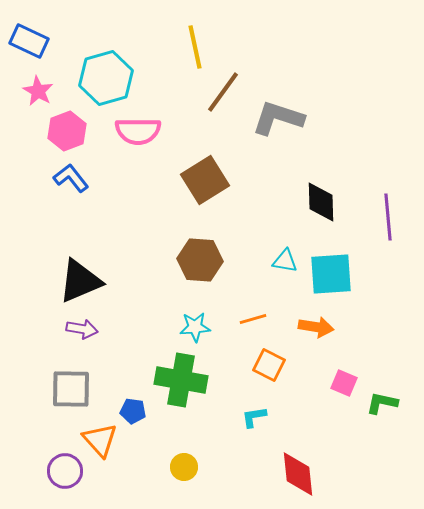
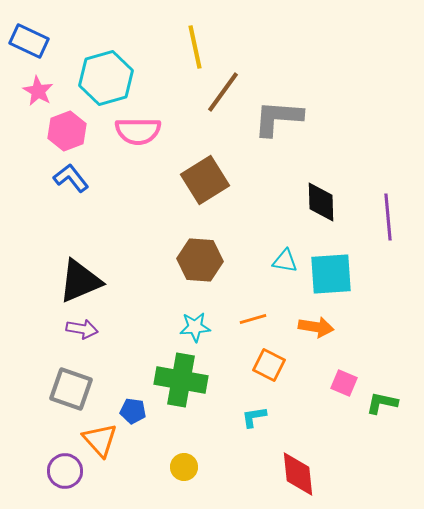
gray L-shape: rotated 14 degrees counterclockwise
gray square: rotated 18 degrees clockwise
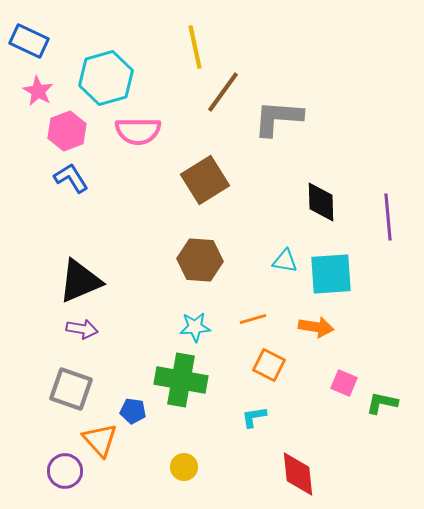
blue L-shape: rotated 6 degrees clockwise
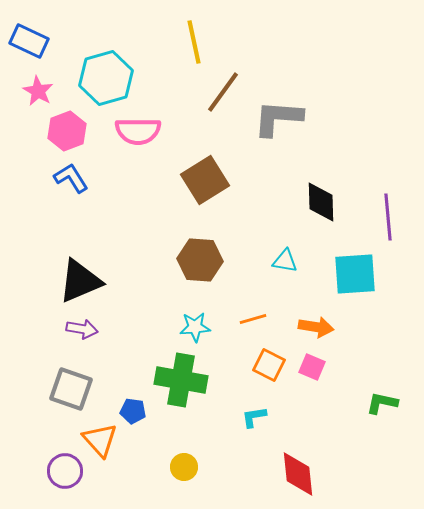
yellow line: moved 1 px left, 5 px up
cyan square: moved 24 px right
pink square: moved 32 px left, 16 px up
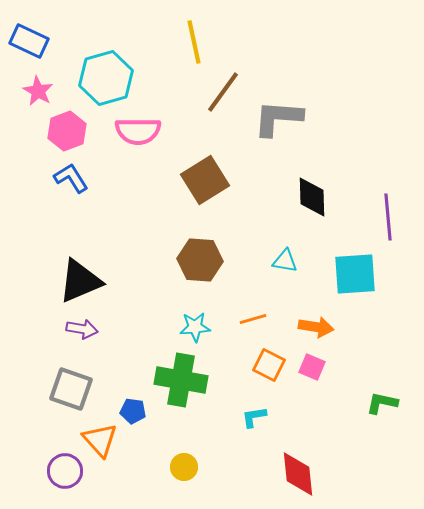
black diamond: moved 9 px left, 5 px up
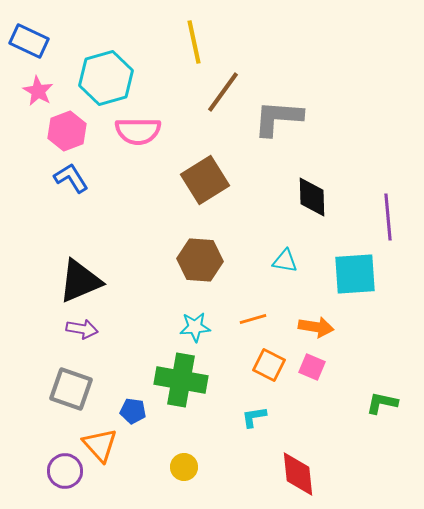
orange triangle: moved 5 px down
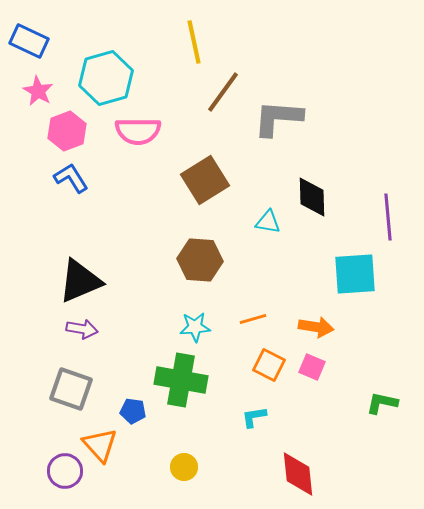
cyan triangle: moved 17 px left, 39 px up
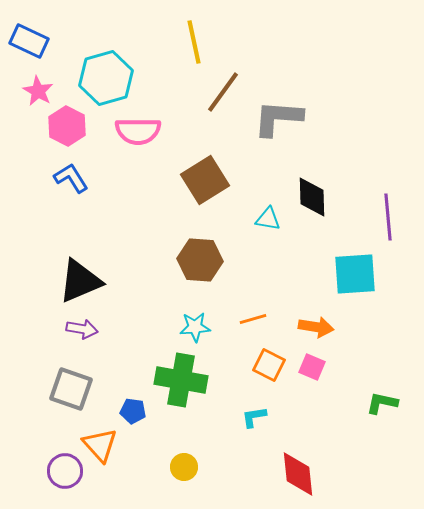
pink hexagon: moved 5 px up; rotated 12 degrees counterclockwise
cyan triangle: moved 3 px up
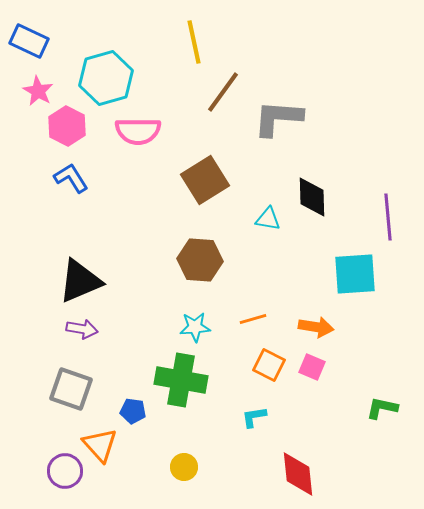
green L-shape: moved 5 px down
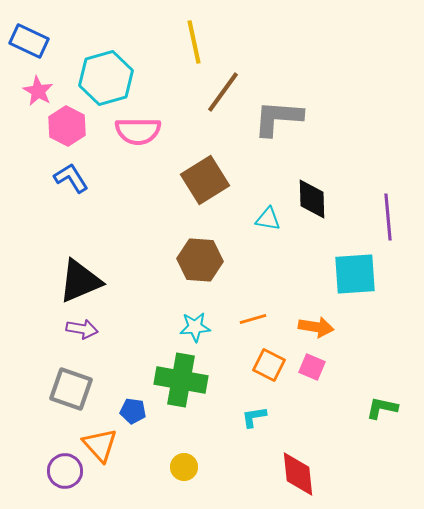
black diamond: moved 2 px down
